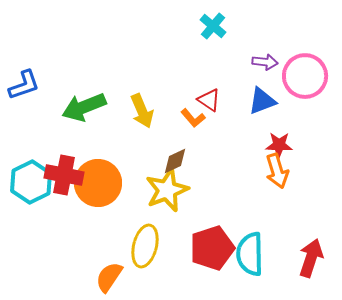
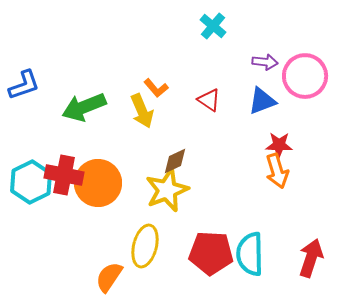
orange L-shape: moved 37 px left, 30 px up
red pentagon: moved 1 px left, 5 px down; rotated 21 degrees clockwise
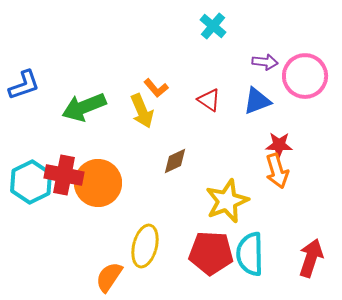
blue triangle: moved 5 px left
yellow star: moved 60 px right, 11 px down
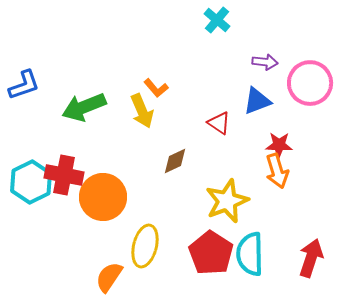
cyan cross: moved 4 px right, 6 px up
pink circle: moved 5 px right, 7 px down
red triangle: moved 10 px right, 23 px down
orange circle: moved 5 px right, 14 px down
red pentagon: rotated 30 degrees clockwise
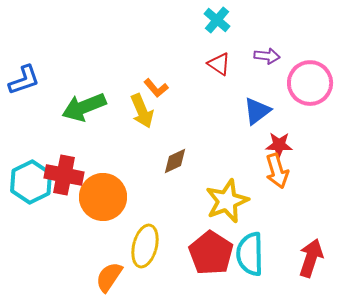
purple arrow: moved 2 px right, 6 px up
blue L-shape: moved 5 px up
blue triangle: moved 10 px down; rotated 16 degrees counterclockwise
red triangle: moved 59 px up
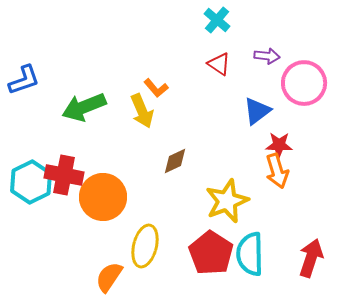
pink circle: moved 6 px left
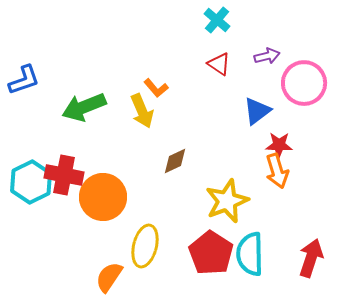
purple arrow: rotated 20 degrees counterclockwise
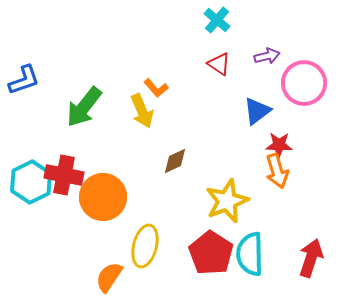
green arrow: rotated 30 degrees counterclockwise
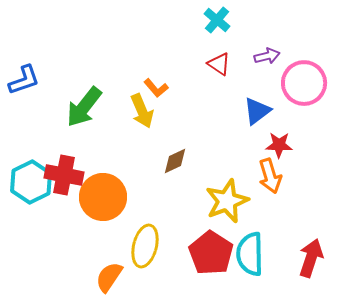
orange arrow: moved 7 px left, 5 px down
